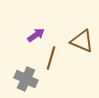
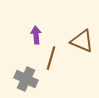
purple arrow: rotated 60 degrees counterclockwise
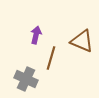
purple arrow: rotated 18 degrees clockwise
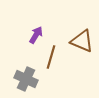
purple arrow: rotated 18 degrees clockwise
brown line: moved 1 px up
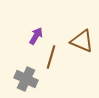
purple arrow: moved 1 px down
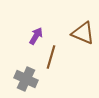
brown triangle: moved 1 px right, 8 px up
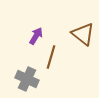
brown triangle: moved 1 px down; rotated 15 degrees clockwise
gray cross: moved 1 px right
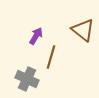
brown triangle: moved 4 px up
